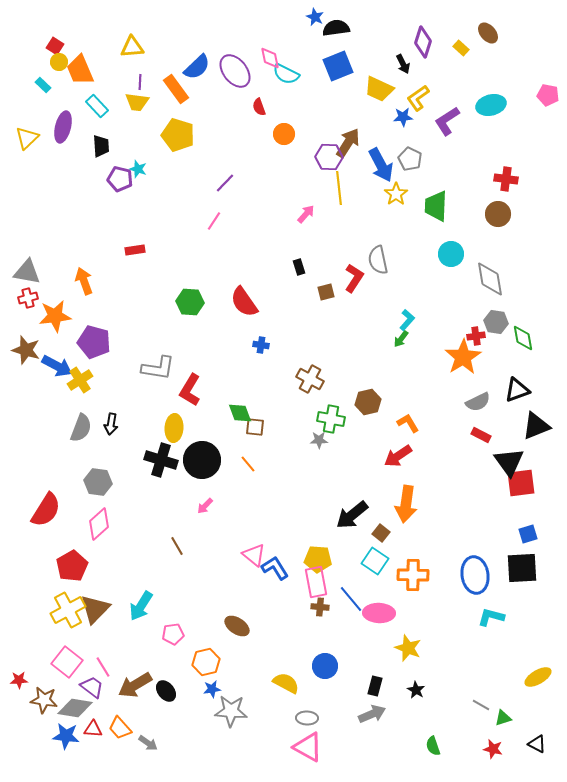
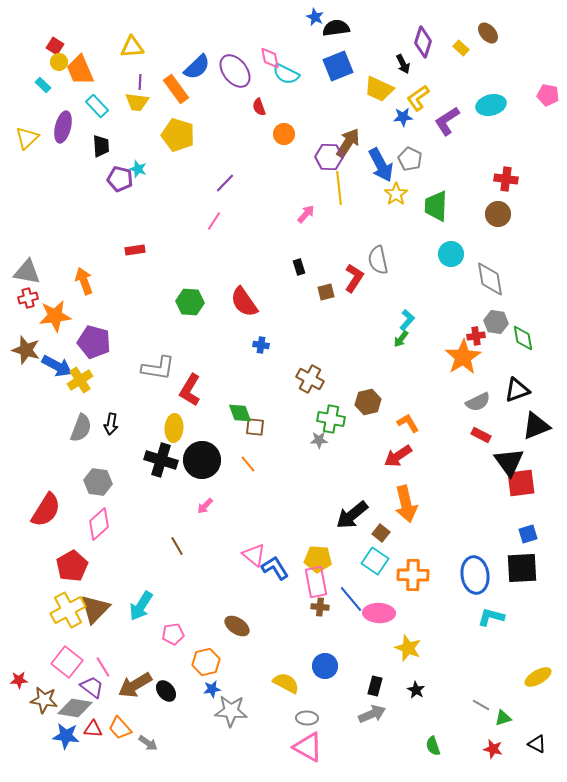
orange arrow at (406, 504): rotated 21 degrees counterclockwise
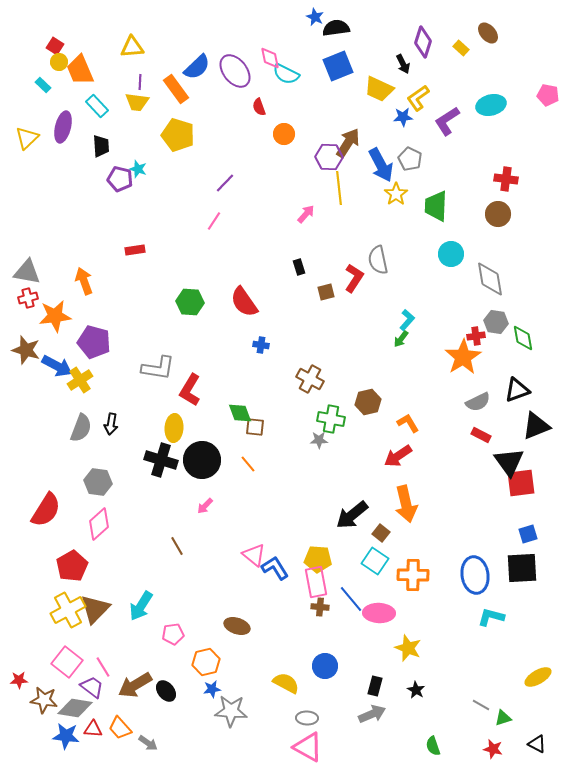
brown ellipse at (237, 626): rotated 15 degrees counterclockwise
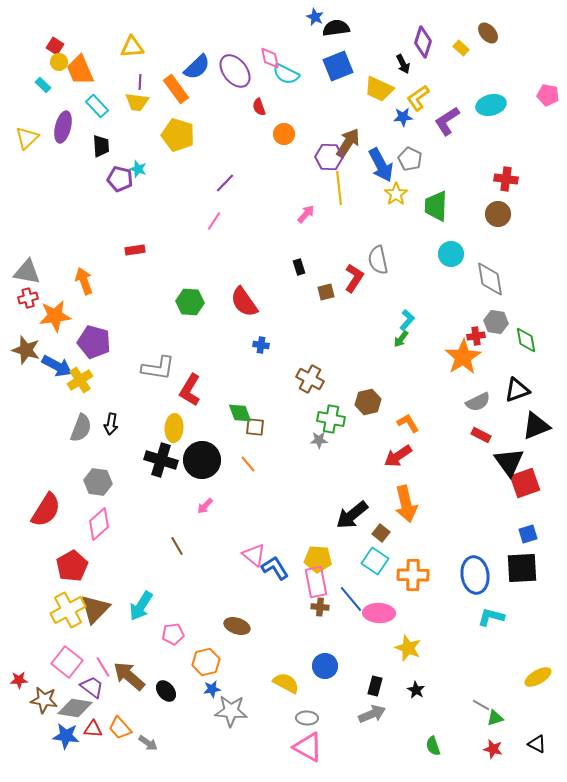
green diamond at (523, 338): moved 3 px right, 2 px down
red square at (521, 483): moved 4 px right; rotated 12 degrees counterclockwise
brown arrow at (135, 685): moved 6 px left, 9 px up; rotated 72 degrees clockwise
green triangle at (503, 718): moved 8 px left
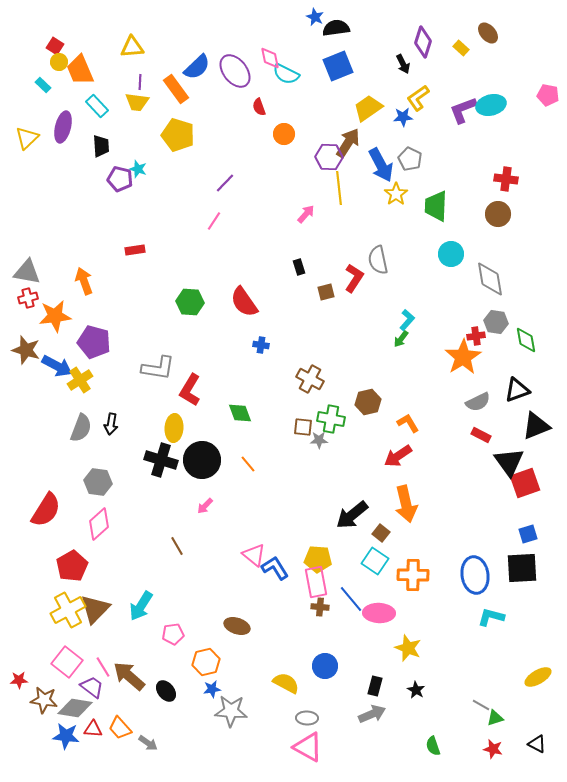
yellow trapezoid at (379, 89): moved 11 px left, 19 px down; rotated 120 degrees clockwise
purple L-shape at (447, 121): moved 16 px right, 11 px up; rotated 12 degrees clockwise
brown square at (255, 427): moved 48 px right
